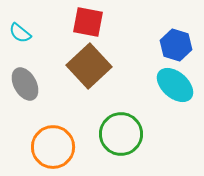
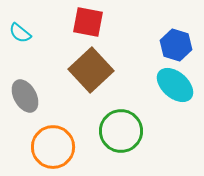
brown square: moved 2 px right, 4 px down
gray ellipse: moved 12 px down
green circle: moved 3 px up
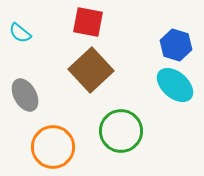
gray ellipse: moved 1 px up
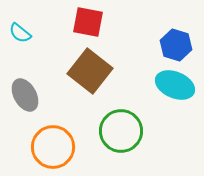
brown square: moved 1 px left, 1 px down; rotated 9 degrees counterclockwise
cyan ellipse: rotated 18 degrees counterclockwise
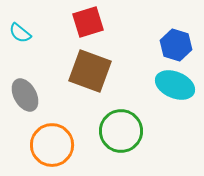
red square: rotated 28 degrees counterclockwise
brown square: rotated 18 degrees counterclockwise
orange circle: moved 1 px left, 2 px up
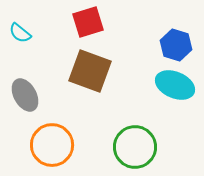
green circle: moved 14 px right, 16 px down
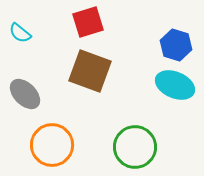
gray ellipse: moved 1 px up; rotated 16 degrees counterclockwise
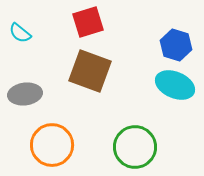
gray ellipse: rotated 52 degrees counterclockwise
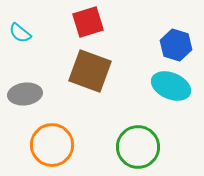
cyan ellipse: moved 4 px left, 1 px down
green circle: moved 3 px right
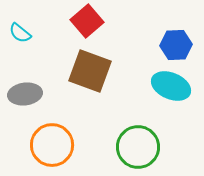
red square: moved 1 px left, 1 px up; rotated 24 degrees counterclockwise
blue hexagon: rotated 20 degrees counterclockwise
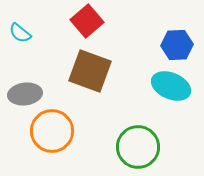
blue hexagon: moved 1 px right
orange circle: moved 14 px up
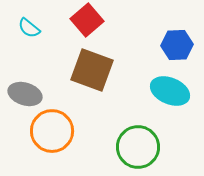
red square: moved 1 px up
cyan semicircle: moved 9 px right, 5 px up
brown square: moved 2 px right, 1 px up
cyan ellipse: moved 1 px left, 5 px down
gray ellipse: rotated 24 degrees clockwise
